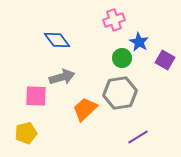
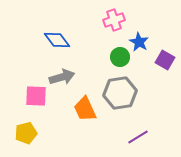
green circle: moved 2 px left, 1 px up
orange trapezoid: rotated 72 degrees counterclockwise
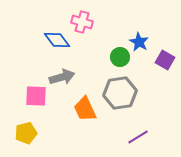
pink cross: moved 32 px left, 2 px down; rotated 35 degrees clockwise
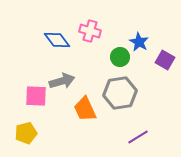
pink cross: moved 8 px right, 9 px down
gray arrow: moved 4 px down
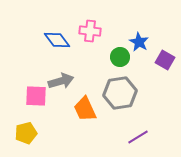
pink cross: rotated 10 degrees counterclockwise
gray arrow: moved 1 px left
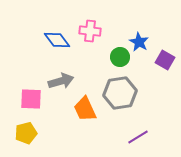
pink square: moved 5 px left, 3 px down
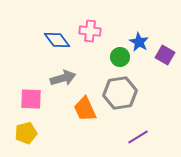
purple square: moved 5 px up
gray arrow: moved 2 px right, 3 px up
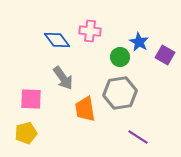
gray arrow: rotated 70 degrees clockwise
orange trapezoid: rotated 16 degrees clockwise
purple line: rotated 65 degrees clockwise
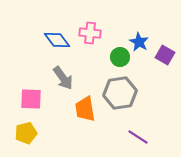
pink cross: moved 2 px down
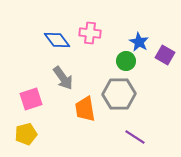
green circle: moved 6 px right, 4 px down
gray hexagon: moved 1 px left, 1 px down; rotated 8 degrees clockwise
pink square: rotated 20 degrees counterclockwise
yellow pentagon: moved 1 px down
purple line: moved 3 px left
